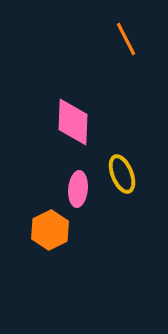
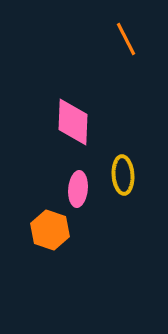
yellow ellipse: moved 1 px right, 1 px down; rotated 18 degrees clockwise
orange hexagon: rotated 15 degrees counterclockwise
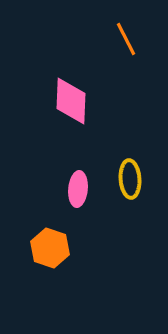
pink diamond: moved 2 px left, 21 px up
yellow ellipse: moved 7 px right, 4 px down
orange hexagon: moved 18 px down
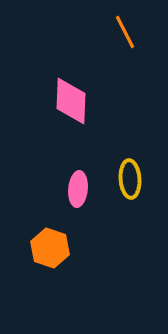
orange line: moved 1 px left, 7 px up
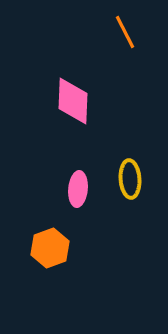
pink diamond: moved 2 px right
orange hexagon: rotated 21 degrees clockwise
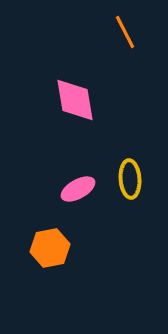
pink diamond: moved 2 px right, 1 px up; rotated 12 degrees counterclockwise
pink ellipse: rotated 56 degrees clockwise
orange hexagon: rotated 9 degrees clockwise
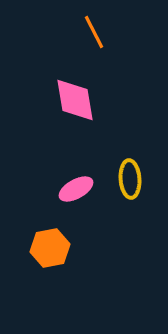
orange line: moved 31 px left
pink ellipse: moved 2 px left
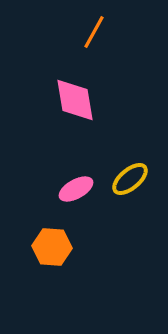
orange line: rotated 56 degrees clockwise
yellow ellipse: rotated 54 degrees clockwise
orange hexagon: moved 2 px right, 1 px up; rotated 15 degrees clockwise
